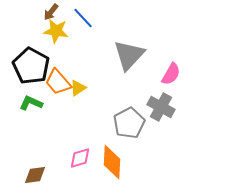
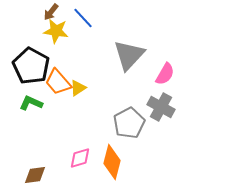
pink semicircle: moved 6 px left
orange diamond: rotated 12 degrees clockwise
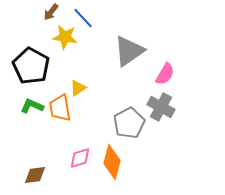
yellow star: moved 9 px right, 6 px down
gray triangle: moved 4 px up; rotated 12 degrees clockwise
orange trapezoid: moved 2 px right, 26 px down; rotated 32 degrees clockwise
green L-shape: moved 1 px right, 3 px down
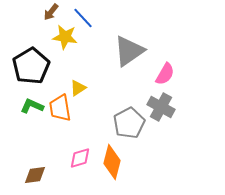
black pentagon: rotated 12 degrees clockwise
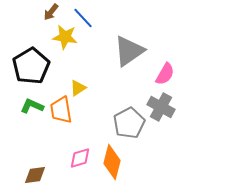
orange trapezoid: moved 1 px right, 2 px down
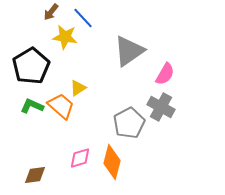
orange trapezoid: moved 4 px up; rotated 140 degrees clockwise
